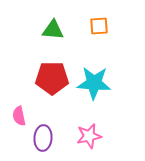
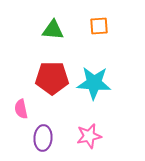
pink semicircle: moved 2 px right, 7 px up
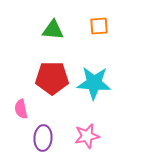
pink star: moved 2 px left
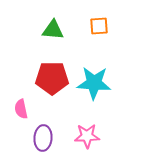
pink star: rotated 10 degrees clockwise
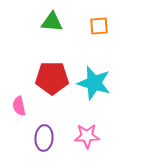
green triangle: moved 1 px left, 8 px up
cyan star: rotated 12 degrees clockwise
pink semicircle: moved 2 px left, 3 px up
purple ellipse: moved 1 px right
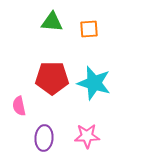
orange square: moved 10 px left, 3 px down
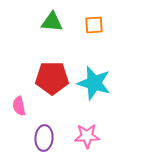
orange square: moved 5 px right, 4 px up
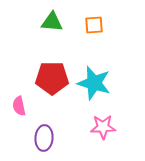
pink star: moved 16 px right, 9 px up
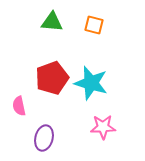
orange square: rotated 18 degrees clockwise
red pentagon: rotated 20 degrees counterclockwise
cyan star: moved 3 px left
purple ellipse: rotated 10 degrees clockwise
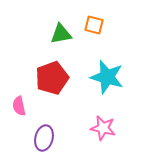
green triangle: moved 9 px right, 12 px down; rotated 15 degrees counterclockwise
cyan star: moved 16 px right, 6 px up
pink star: moved 1 px down; rotated 15 degrees clockwise
